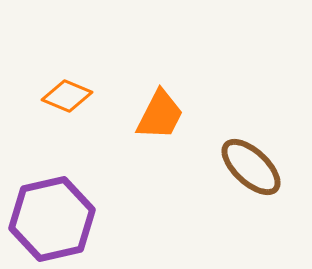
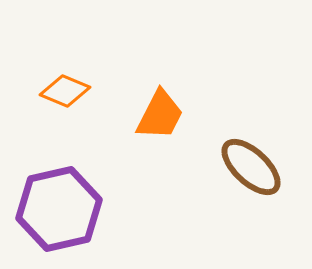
orange diamond: moved 2 px left, 5 px up
purple hexagon: moved 7 px right, 10 px up
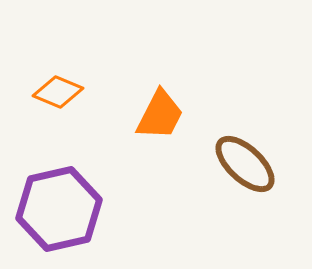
orange diamond: moved 7 px left, 1 px down
brown ellipse: moved 6 px left, 3 px up
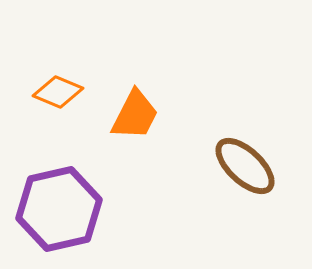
orange trapezoid: moved 25 px left
brown ellipse: moved 2 px down
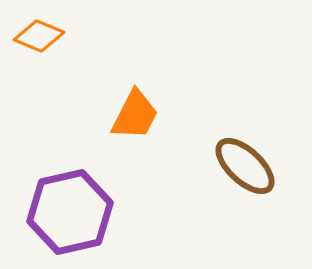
orange diamond: moved 19 px left, 56 px up
purple hexagon: moved 11 px right, 3 px down
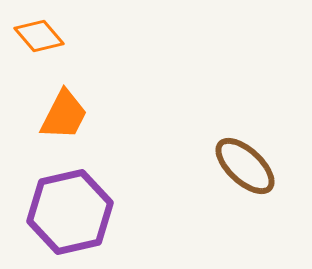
orange diamond: rotated 27 degrees clockwise
orange trapezoid: moved 71 px left
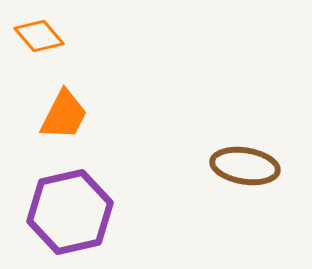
brown ellipse: rotated 34 degrees counterclockwise
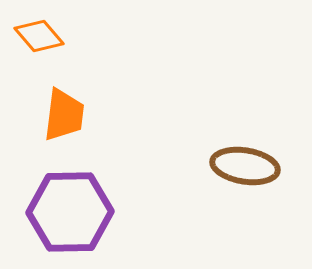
orange trapezoid: rotated 20 degrees counterclockwise
purple hexagon: rotated 12 degrees clockwise
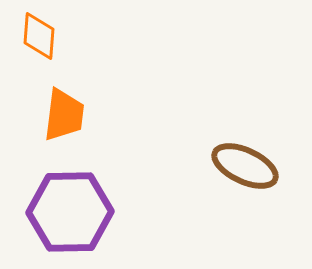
orange diamond: rotated 45 degrees clockwise
brown ellipse: rotated 16 degrees clockwise
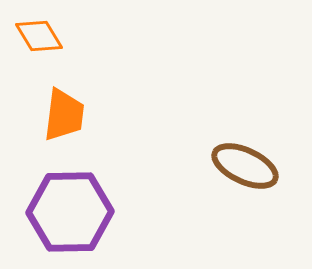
orange diamond: rotated 36 degrees counterclockwise
